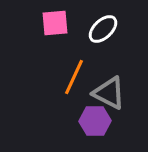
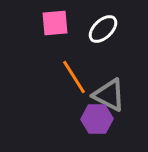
orange line: rotated 57 degrees counterclockwise
gray triangle: moved 2 px down
purple hexagon: moved 2 px right, 2 px up
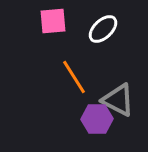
pink square: moved 2 px left, 2 px up
gray triangle: moved 9 px right, 5 px down
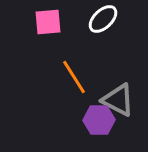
pink square: moved 5 px left, 1 px down
white ellipse: moved 10 px up
purple hexagon: moved 2 px right, 1 px down
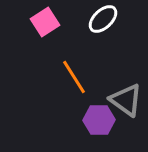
pink square: moved 3 px left; rotated 28 degrees counterclockwise
gray triangle: moved 8 px right; rotated 9 degrees clockwise
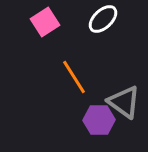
gray triangle: moved 2 px left, 2 px down
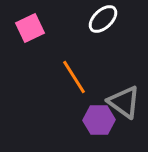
pink square: moved 15 px left, 6 px down; rotated 8 degrees clockwise
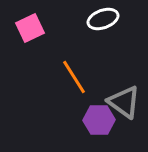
white ellipse: rotated 24 degrees clockwise
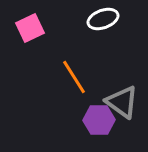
gray triangle: moved 2 px left
